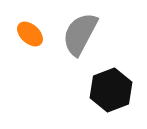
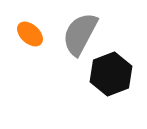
black hexagon: moved 16 px up
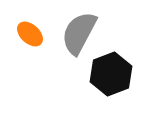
gray semicircle: moved 1 px left, 1 px up
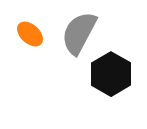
black hexagon: rotated 9 degrees counterclockwise
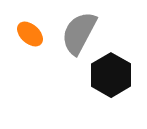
black hexagon: moved 1 px down
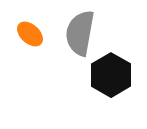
gray semicircle: moved 1 px right; rotated 18 degrees counterclockwise
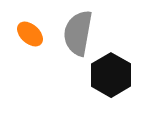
gray semicircle: moved 2 px left
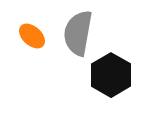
orange ellipse: moved 2 px right, 2 px down
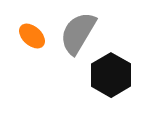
gray semicircle: rotated 21 degrees clockwise
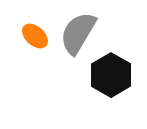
orange ellipse: moved 3 px right
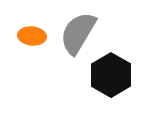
orange ellipse: moved 3 px left; rotated 36 degrees counterclockwise
